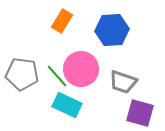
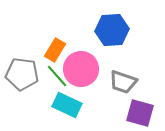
orange rectangle: moved 7 px left, 29 px down
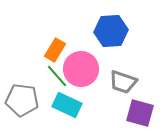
blue hexagon: moved 1 px left, 1 px down
gray pentagon: moved 26 px down
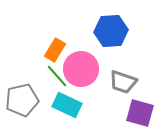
gray pentagon: rotated 20 degrees counterclockwise
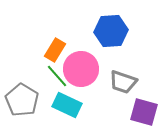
gray pentagon: rotated 28 degrees counterclockwise
purple square: moved 4 px right, 1 px up
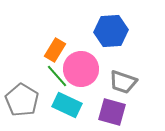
purple square: moved 32 px left
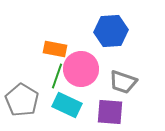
orange rectangle: moved 1 px up; rotated 70 degrees clockwise
green line: rotated 60 degrees clockwise
purple square: moved 2 px left; rotated 12 degrees counterclockwise
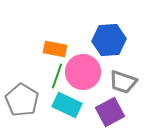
blue hexagon: moved 2 px left, 9 px down
pink circle: moved 2 px right, 3 px down
purple square: rotated 32 degrees counterclockwise
